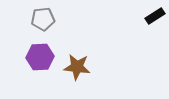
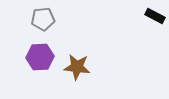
black rectangle: rotated 60 degrees clockwise
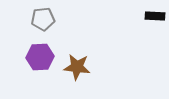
black rectangle: rotated 24 degrees counterclockwise
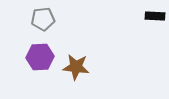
brown star: moved 1 px left
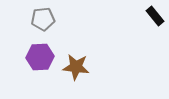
black rectangle: rotated 48 degrees clockwise
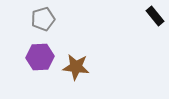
gray pentagon: rotated 10 degrees counterclockwise
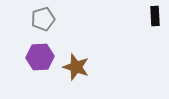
black rectangle: rotated 36 degrees clockwise
brown star: rotated 12 degrees clockwise
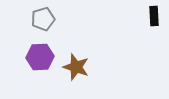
black rectangle: moved 1 px left
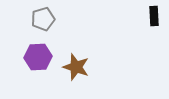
purple hexagon: moved 2 px left
